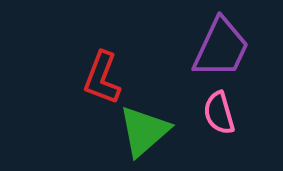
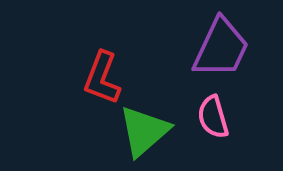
pink semicircle: moved 6 px left, 4 px down
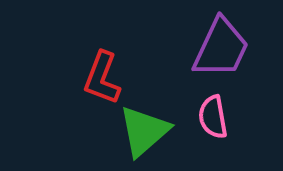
pink semicircle: rotated 6 degrees clockwise
